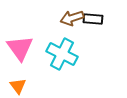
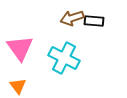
black rectangle: moved 1 px right, 2 px down
cyan cross: moved 2 px right, 4 px down
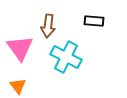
brown arrow: moved 24 px left, 8 px down; rotated 65 degrees counterclockwise
cyan cross: moved 2 px right, 1 px up
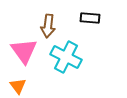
black rectangle: moved 4 px left, 3 px up
pink triangle: moved 4 px right, 3 px down
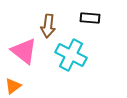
pink triangle: rotated 16 degrees counterclockwise
cyan cross: moved 5 px right, 2 px up
orange triangle: moved 5 px left; rotated 30 degrees clockwise
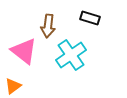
black rectangle: rotated 12 degrees clockwise
cyan cross: rotated 28 degrees clockwise
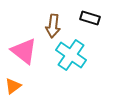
brown arrow: moved 5 px right
cyan cross: rotated 20 degrees counterclockwise
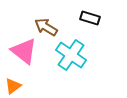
brown arrow: moved 7 px left, 1 px down; rotated 115 degrees clockwise
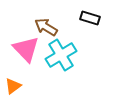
pink triangle: moved 2 px right, 2 px up; rotated 8 degrees clockwise
cyan cross: moved 10 px left; rotated 24 degrees clockwise
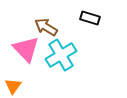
orange triangle: rotated 18 degrees counterclockwise
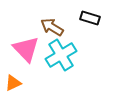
brown arrow: moved 6 px right
orange triangle: moved 3 px up; rotated 30 degrees clockwise
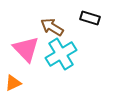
cyan cross: moved 1 px up
